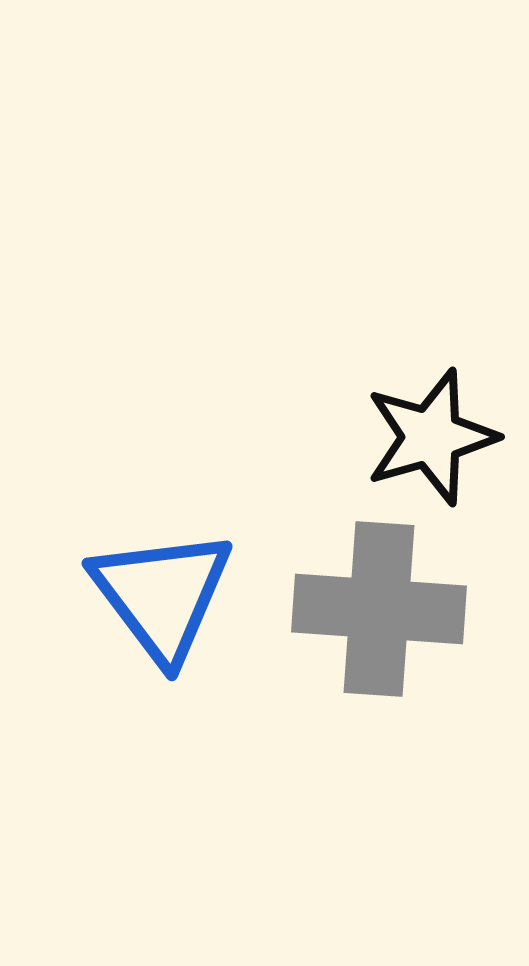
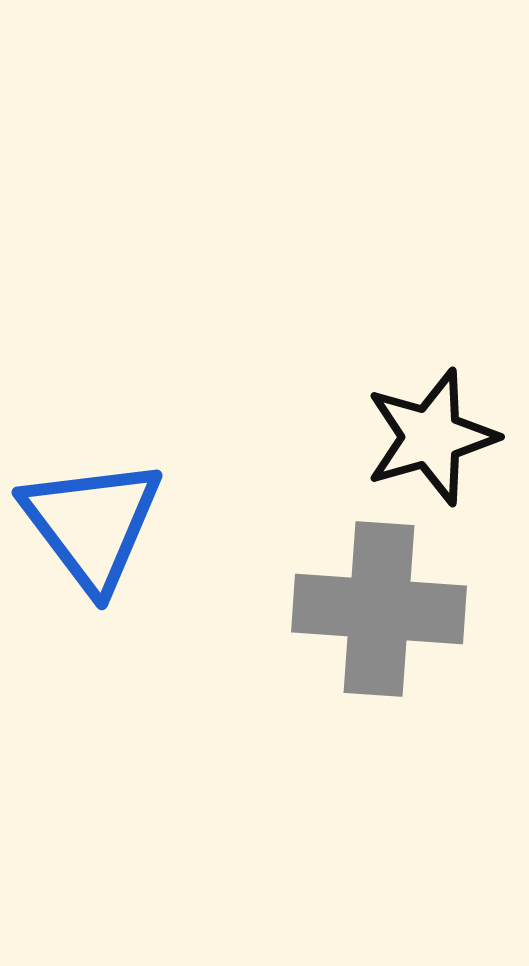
blue triangle: moved 70 px left, 71 px up
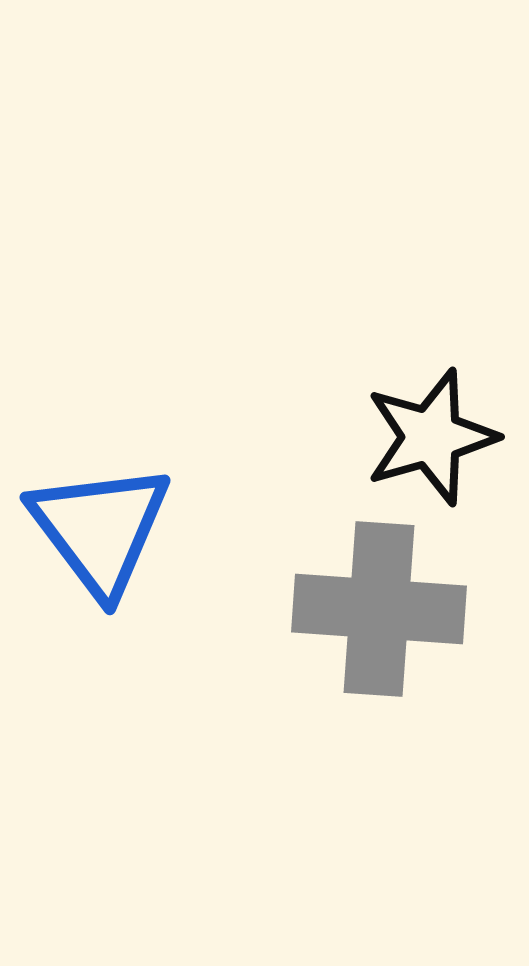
blue triangle: moved 8 px right, 5 px down
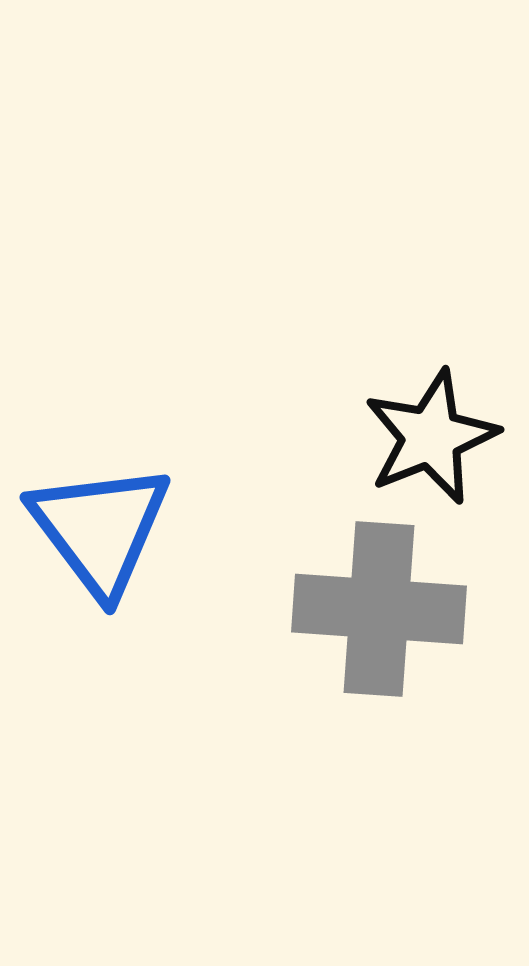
black star: rotated 6 degrees counterclockwise
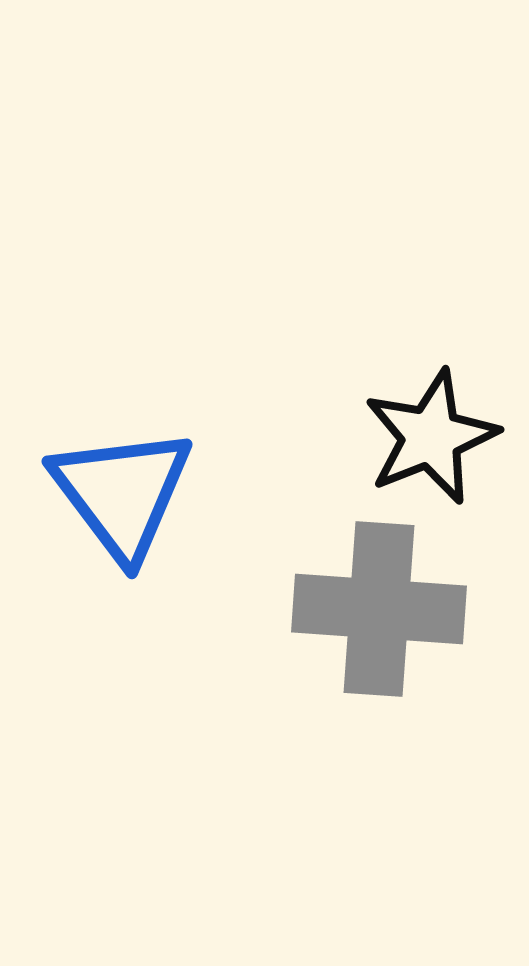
blue triangle: moved 22 px right, 36 px up
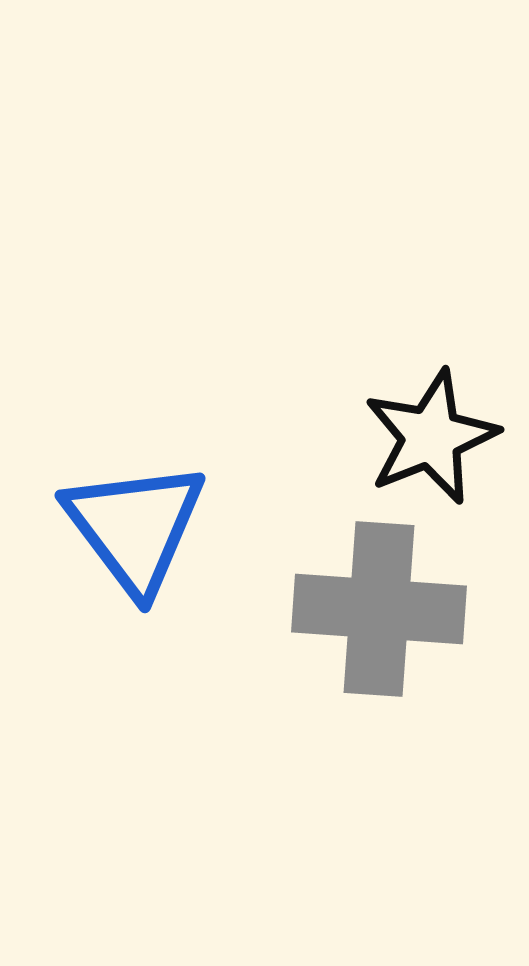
blue triangle: moved 13 px right, 34 px down
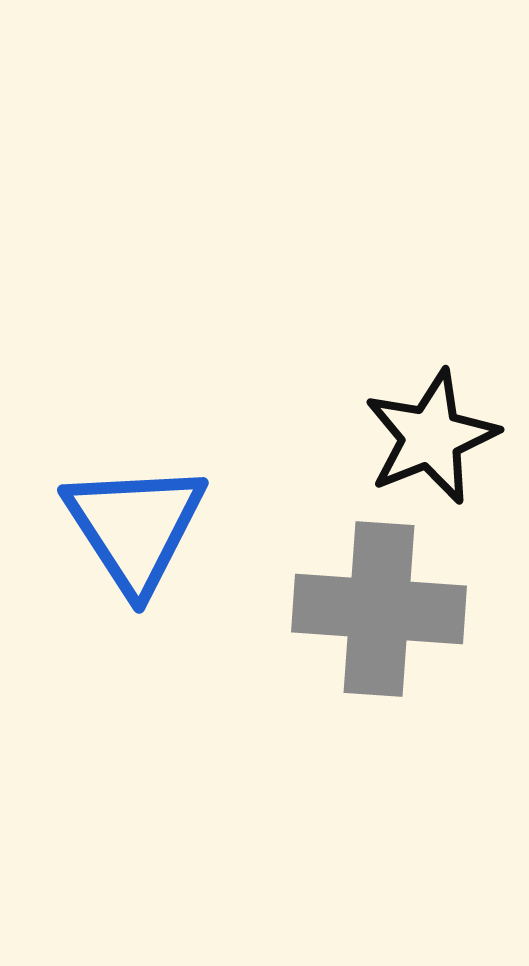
blue triangle: rotated 4 degrees clockwise
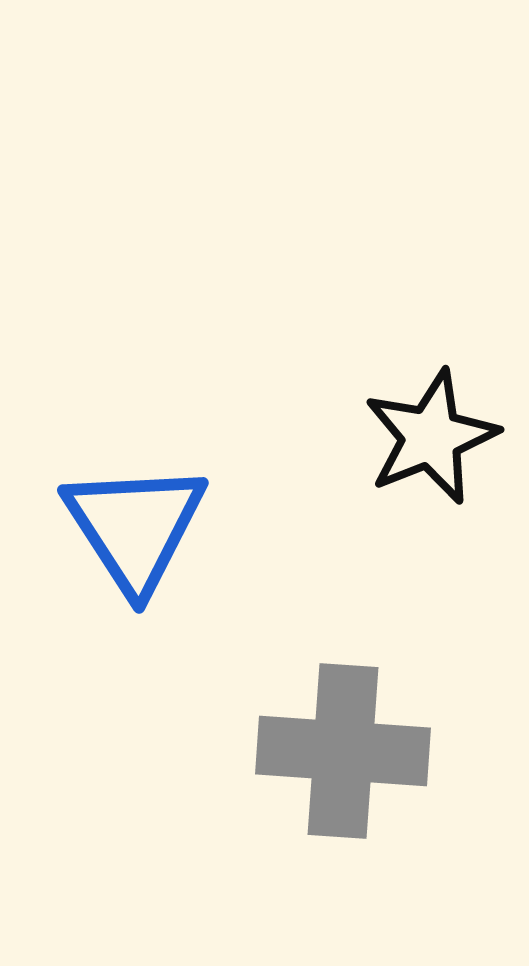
gray cross: moved 36 px left, 142 px down
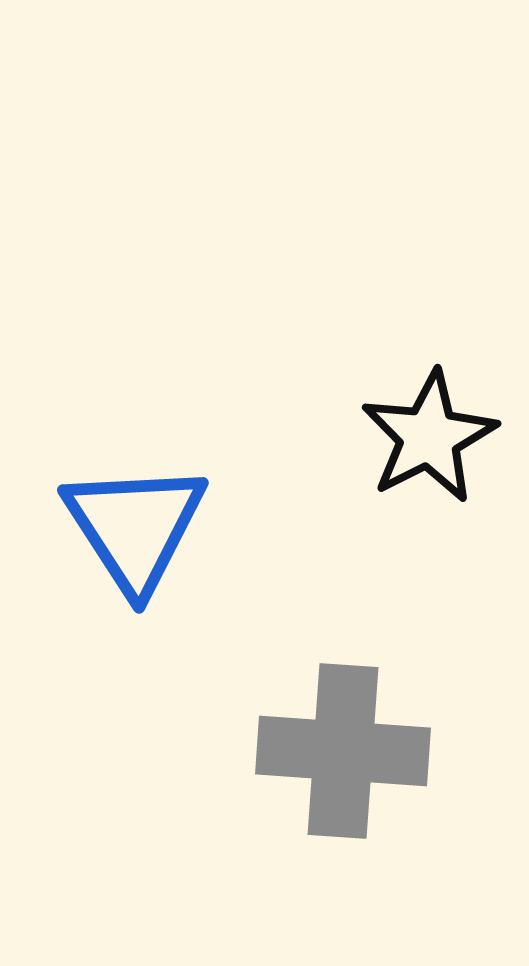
black star: moved 2 px left; rotated 5 degrees counterclockwise
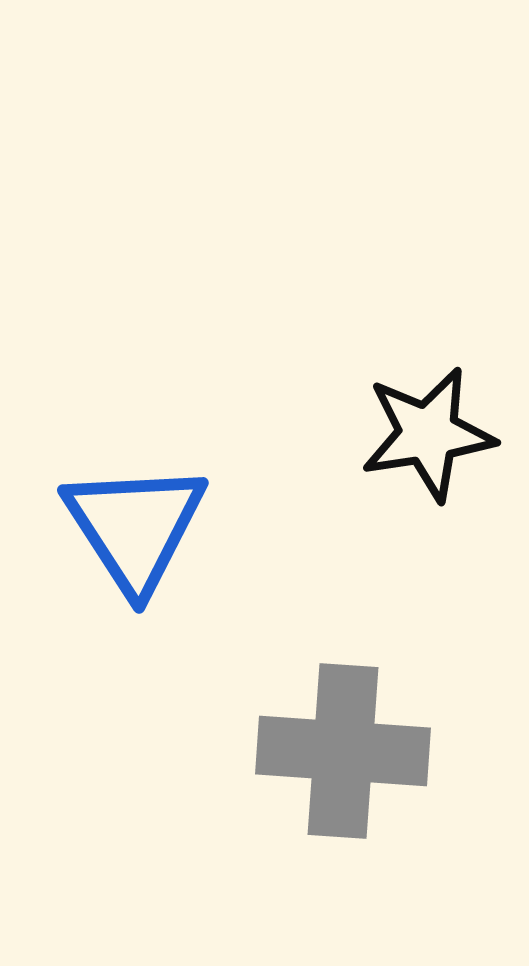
black star: moved 1 px left, 3 px up; rotated 18 degrees clockwise
